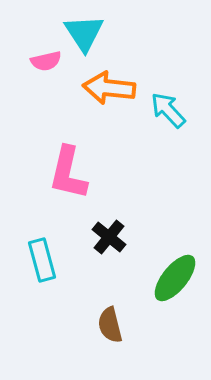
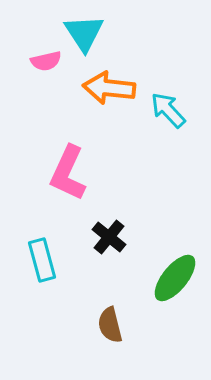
pink L-shape: rotated 12 degrees clockwise
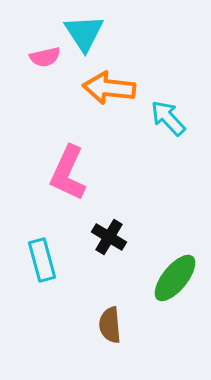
pink semicircle: moved 1 px left, 4 px up
cyan arrow: moved 8 px down
black cross: rotated 8 degrees counterclockwise
brown semicircle: rotated 9 degrees clockwise
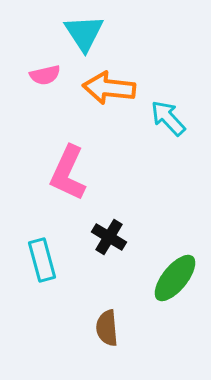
pink semicircle: moved 18 px down
brown semicircle: moved 3 px left, 3 px down
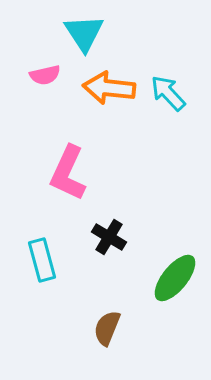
cyan arrow: moved 25 px up
brown semicircle: rotated 27 degrees clockwise
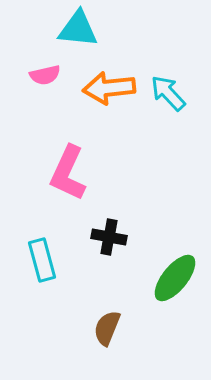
cyan triangle: moved 6 px left, 4 px up; rotated 51 degrees counterclockwise
orange arrow: rotated 12 degrees counterclockwise
black cross: rotated 20 degrees counterclockwise
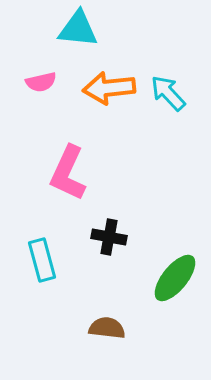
pink semicircle: moved 4 px left, 7 px down
brown semicircle: rotated 75 degrees clockwise
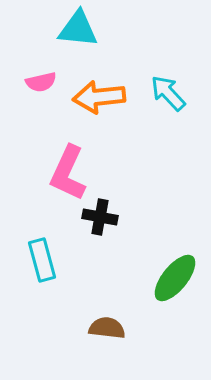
orange arrow: moved 10 px left, 9 px down
black cross: moved 9 px left, 20 px up
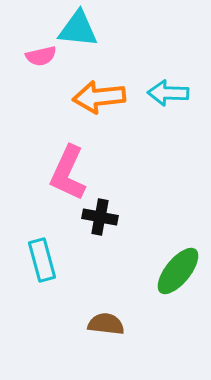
pink semicircle: moved 26 px up
cyan arrow: rotated 45 degrees counterclockwise
green ellipse: moved 3 px right, 7 px up
brown semicircle: moved 1 px left, 4 px up
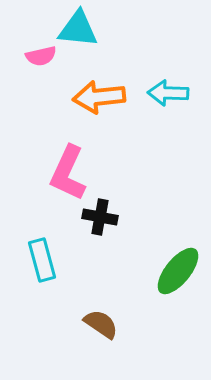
brown semicircle: moved 5 px left; rotated 27 degrees clockwise
